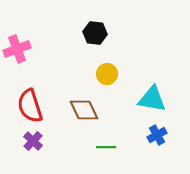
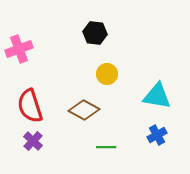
pink cross: moved 2 px right
cyan triangle: moved 5 px right, 3 px up
brown diamond: rotated 36 degrees counterclockwise
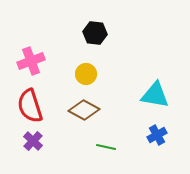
pink cross: moved 12 px right, 12 px down
yellow circle: moved 21 px left
cyan triangle: moved 2 px left, 1 px up
green line: rotated 12 degrees clockwise
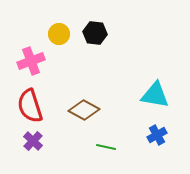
yellow circle: moved 27 px left, 40 px up
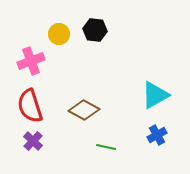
black hexagon: moved 3 px up
cyan triangle: rotated 40 degrees counterclockwise
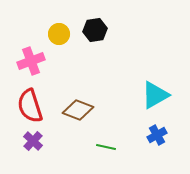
black hexagon: rotated 15 degrees counterclockwise
brown diamond: moved 6 px left; rotated 8 degrees counterclockwise
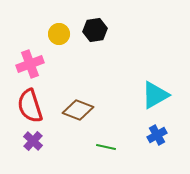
pink cross: moved 1 px left, 3 px down
